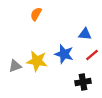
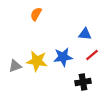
blue star: moved 1 px left, 3 px down; rotated 24 degrees counterclockwise
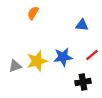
orange semicircle: moved 3 px left, 1 px up
blue triangle: moved 3 px left, 9 px up
yellow star: rotated 25 degrees counterclockwise
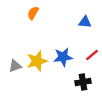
blue triangle: moved 3 px right, 3 px up
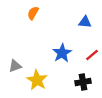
blue star: moved 1 px left, 4 px up; rotated 24 degrees counterclockwise
yellow star: moved 19 px down; rotated 25 degrees counterclockwise
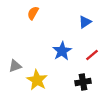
blue triangle: rotated 40 degrees counterclockwise
blue star: moved 2 px up
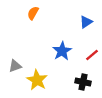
blue triangle: moved 1 px right
black cross: rotated 21 degrees clockwise
